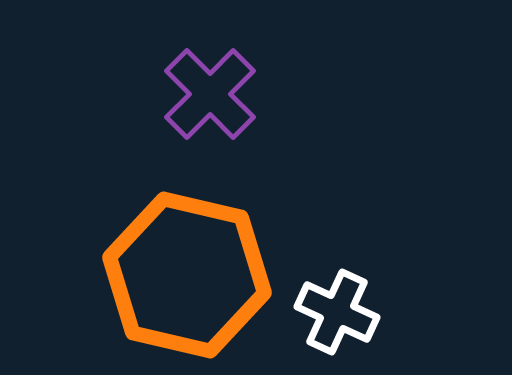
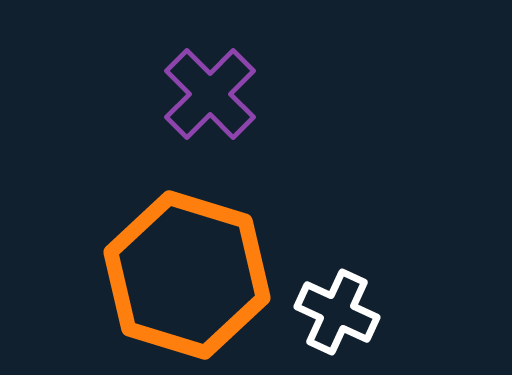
orange hexagon: rotated 4 degrees clockwise
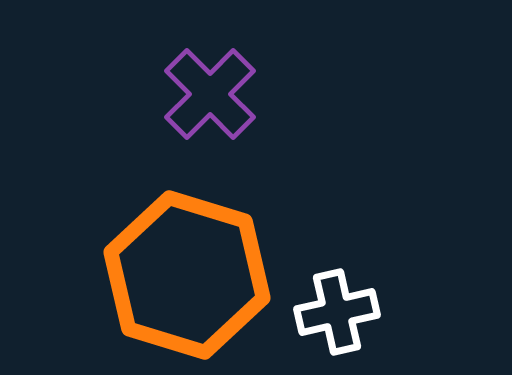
white cross: rotated 38 degrees counterclockwise
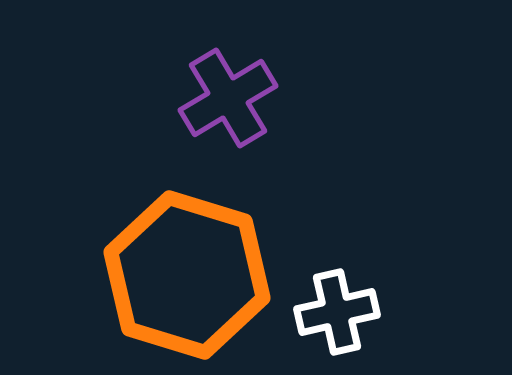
purple cross: moved 18 px right, 4 px down; rotated 14 degrees clockwise
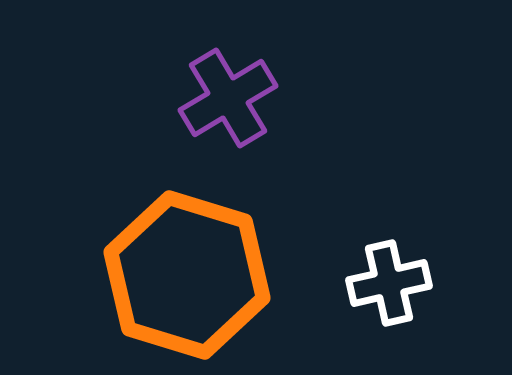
white cross: moved 52 px right, 29 px up
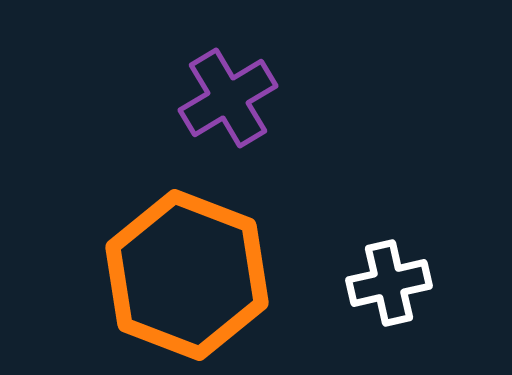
orange hexagon: rotated 4 degrees clockwise
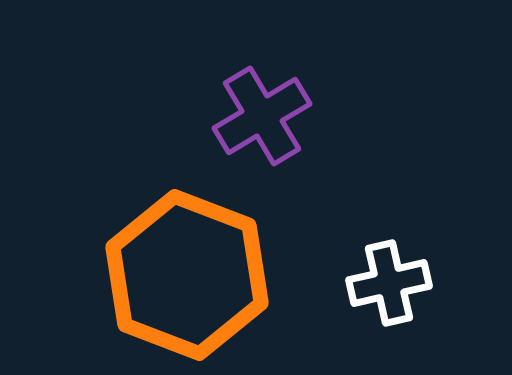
purple cross: moved 34 px right, 18 px down
